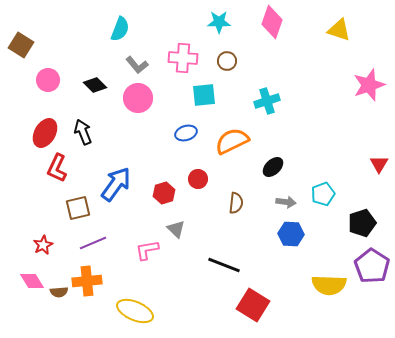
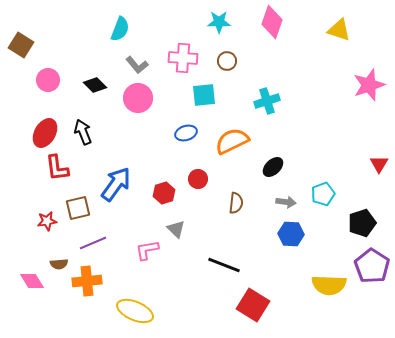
red L-shape at (57, 168): rotated 32 degrees counterclockwise
red star at (43, 245): moved 4 px right, 24 px up; rotated 18 degrees clockwise
brown semicircle at (59, 292): moved 28 px up
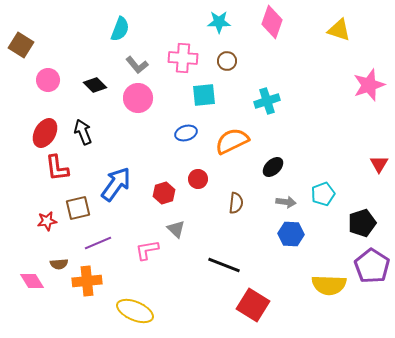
purple line at (93, 243): moved 5 px right
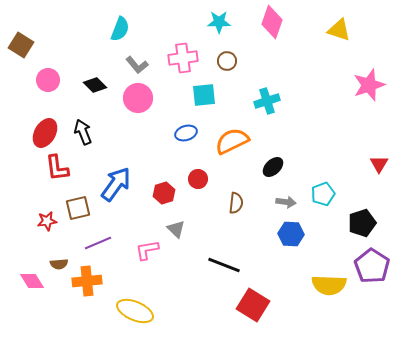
pink cross at (183, 58): rotated 12 degrees counterclockwise
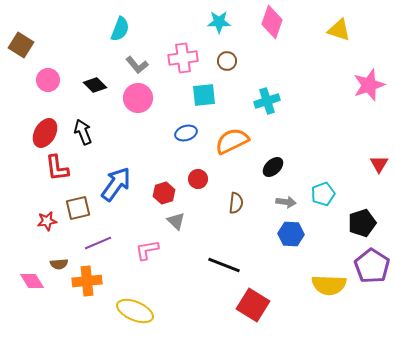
gray triangle at (176, 229): moved 8 px up
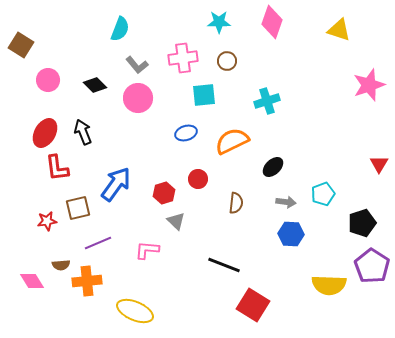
pink L-shape at (147, 250): rotated 15 degrees clockwise
brown semicircle at (59, 264): moved 2 px right, 1 px down
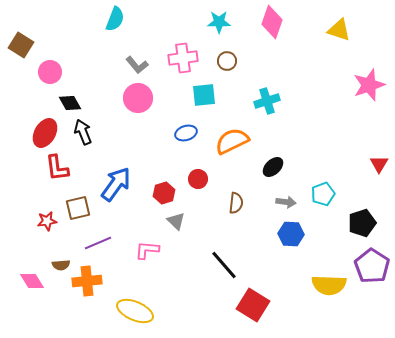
cyan semicircle at (120, 29): moved 5 px left, 10 px up
pink circle at (48, 80): moved 2 px right, 8 px up
black diamond at (95, 85): moved 25 px left, 18 px down; rotated 15 degrees clockwise
black line at (224, 265): rotated 28 degrees clockwise
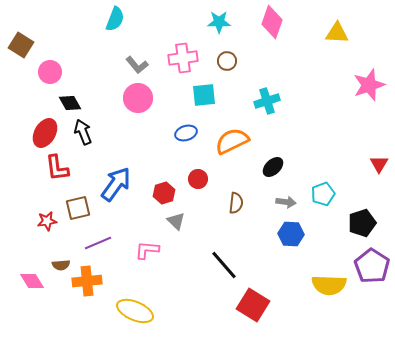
yellow triangle at (339, 30): moved 2 px left, 3 px down; rotated 15 degrees counterclockwise
